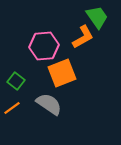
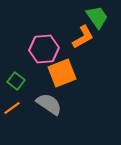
pink hexagon: moved 3 px down
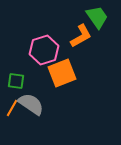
orange L-shape: moved 2 px left, 1 px up
pink hexagon: moved 1 px down; rotated 12 degrees counterclockwise
green square: rotated 30 degrees counterclockwise
gray semicircle: moved 18 px left
orange line: rotated 24 degrees counterclockwise
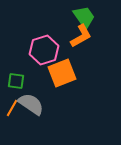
green trapezoid: moved 13 px left
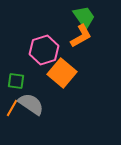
orange square: rotated 28 degrees counterclockwise
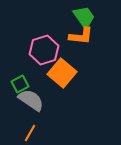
orange L-shape: rotated 35 degrees clockwise
green square: moved 4 px right, 3 px down; rotated 36 degrees counterclockwise
gray semicircle: moved 4 px up
orange line: moved 18 px right, 25 px down
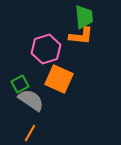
green trapezoid: rotated 30 degrees clockwise
pink hexagon: moved 2 px right, 1 px up
orange square: moved 3 px left, 6 px down; rotated 16 degrees counterclockwise
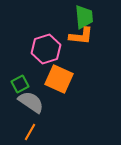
gray semicircle: moved 2 px down
orange line: moved 1 px up
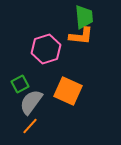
orange square: moved 9 px right, 12 px down
gray semicircle: rotated 88 degrees counterclockwise
orange line: moved 6 px up; rotated 12 degrees clockwise
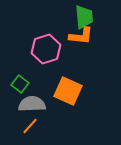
green square: rotated 24 degrees counterclockwise
gray semicircle: moved 1 px right, 2 px down; rotated 52 degrees clockwise
